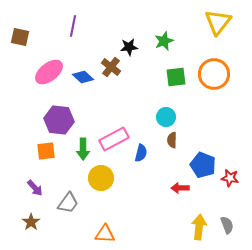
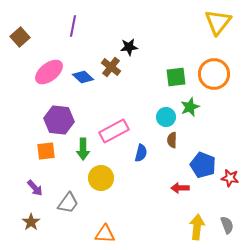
brown square: rotated 36 degrees clockwise
green star: moved 26 px right, 66 px down
pink rectangle: moved 8 px up
yellow arrow: moved 2 px left
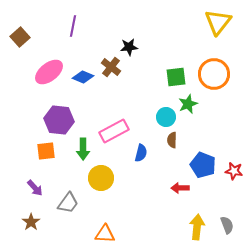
blue diamond: rotated 20 degrees counterclockwise
green star: moved 2 px left, 3 px up
red star: moved 4 px right, 7 px up
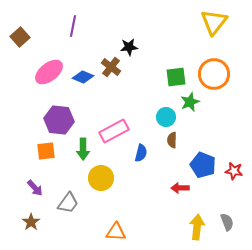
yellow triangle: moved 4 px left
green star: moved 2 px right, 2 px up
gray semicircle: moved 3 px up
orange triangle: moved 11 px right, 2 px up
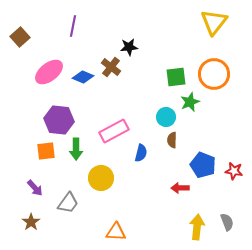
green arrow: moved 7 px left
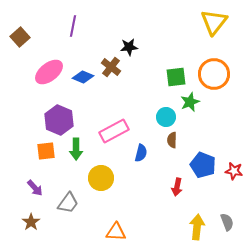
purple hexagon: rotated 16 degrees clockwise
red arrow: moved 3 px left, 1 px up; rotated 78 degrees counterclockwise
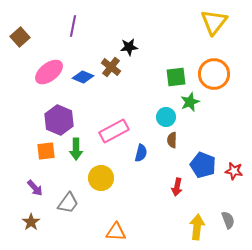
gray semicircle: moved 1 px right, 2 px up
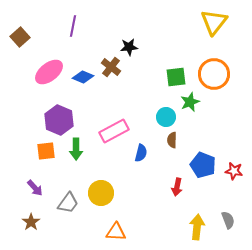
yellow circle: moved 15 px down
